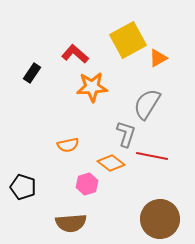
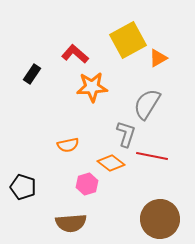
black rectangle: moved 1 px down
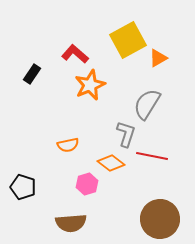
orange star: moved 2 px left, 2 px up; rotated 20 degrees counterclockwise
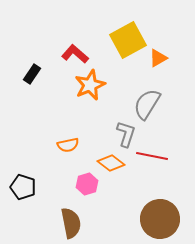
brown semicircle: rotated 96 degrees counterclockwise
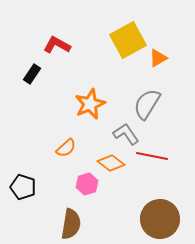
red L-shape: moved 18 px left, 9 px up; rotated 12 degrees counterclockwise
orange star: moved 19 px down
gray L-shape: rotated 52 degrees counterclockwise
orange semicircle: moved 2 px left, 3 px down; rotated 30 degrees counterclockwise
brown semicircle: moved 1 px down; rotated 20 degrees clockwise
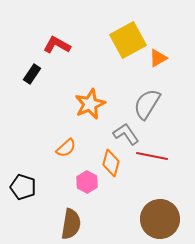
orange diamond: rotated 68 degrees clockwise
pink hexagon: moved 2 px up; rotated 15 degrees counterclockwise
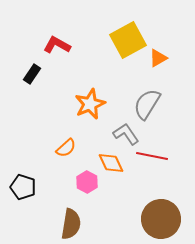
orange diamond: rotated 40 degrees counterclockwise
brown circle: moved 1 px right
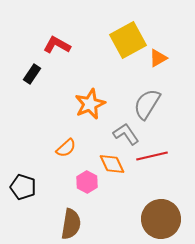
red line: rotated 24 degrees counterclockwise
orange diamond: moved 1 px right, 1 px down
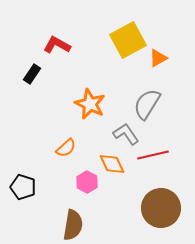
orange star: rotated 24 degrees counterclockwise
red line: moved 1 px right, 1 px up
brown circle: moved 11 px up
brown semicircle: moved 2 px right, 1 px down
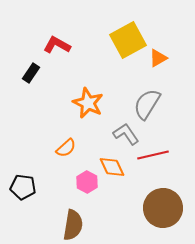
black rectangle: moved 1 px left, 1 px up
orange star: moved 2 px left, 1 px up
orange diamond: moved 3 px down
black pentagon: rotated 10 degrees counterclockwise
brown circle: moved 2 px right
